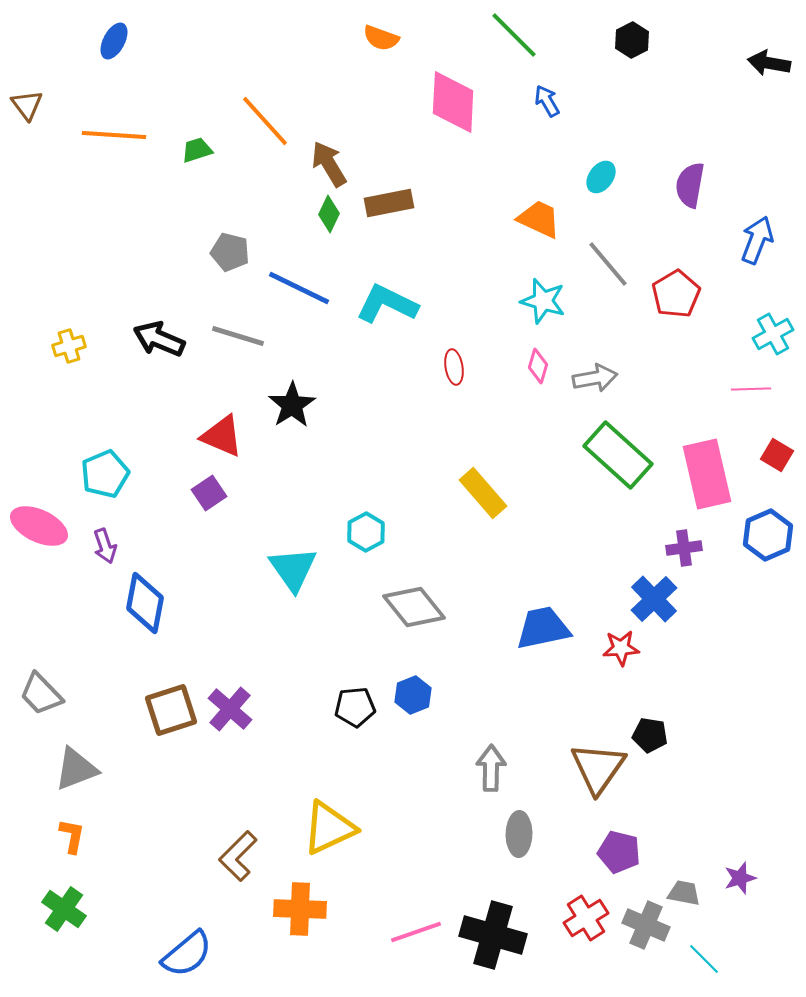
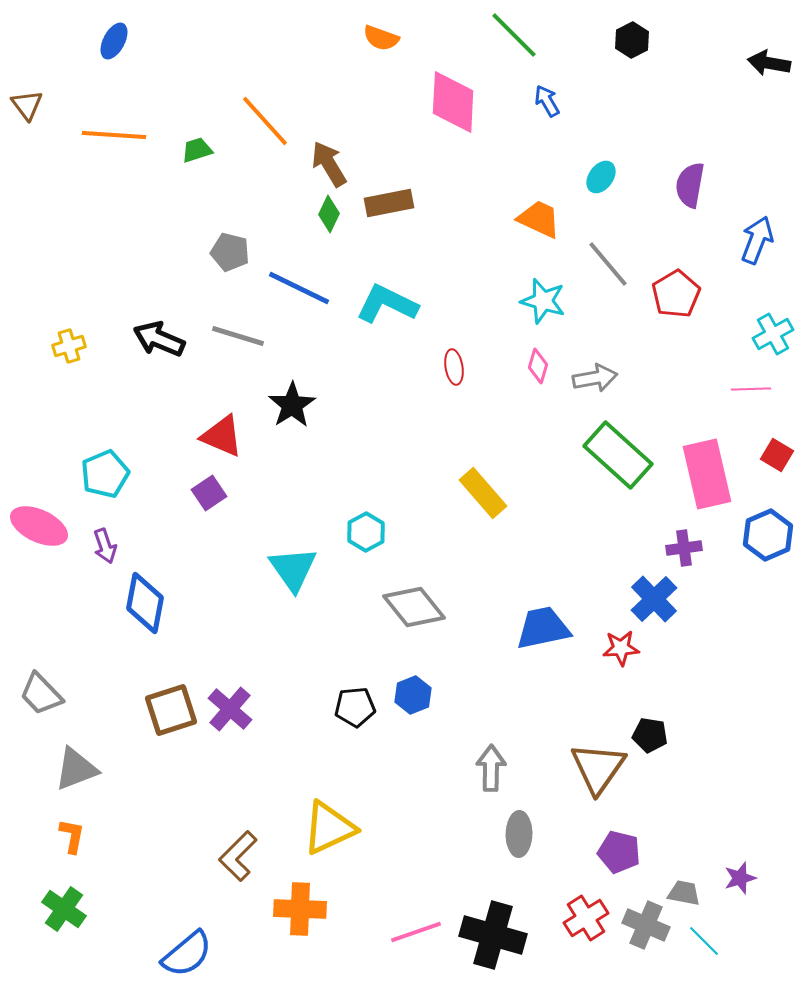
cyan line at (704, 959): moved 18 px up
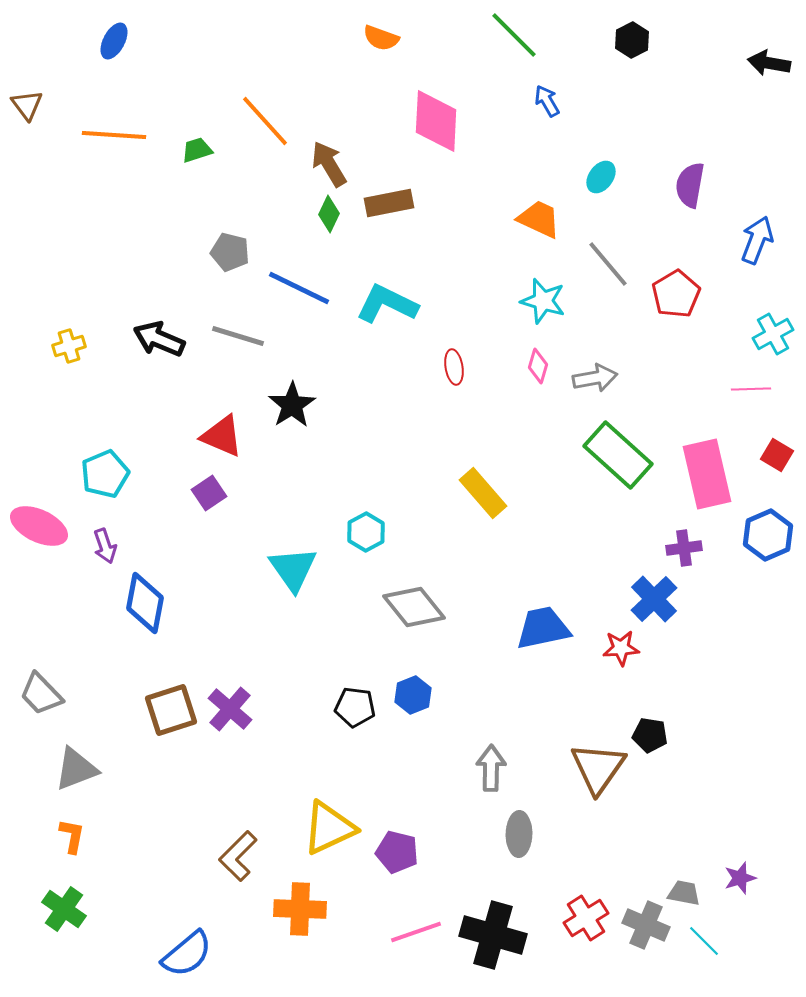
pink diamond at (453, 102): moved 17 px left, 19 px down
black pentagon at (355, 707): rotated 12 degrees clockwise
purple pentagon at (619, 852): moved 222 px left
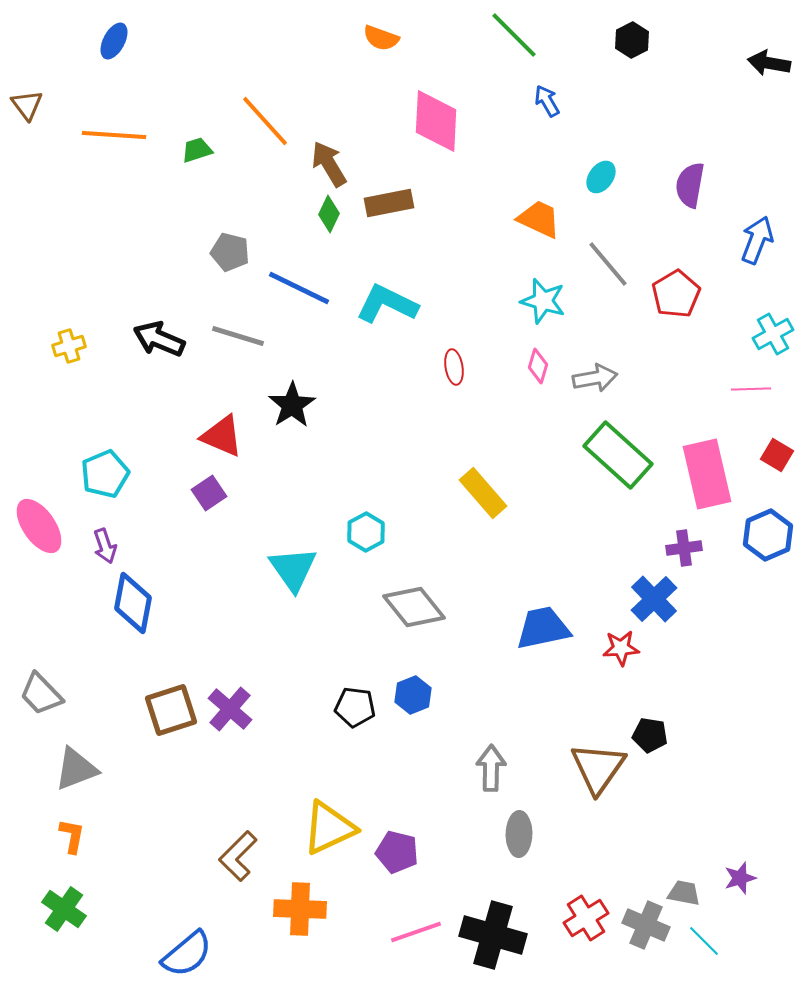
pink ellipse at (39, 526): rotated 30 degrees clockwise
blue diamond at (145, 603): moved 12 px left
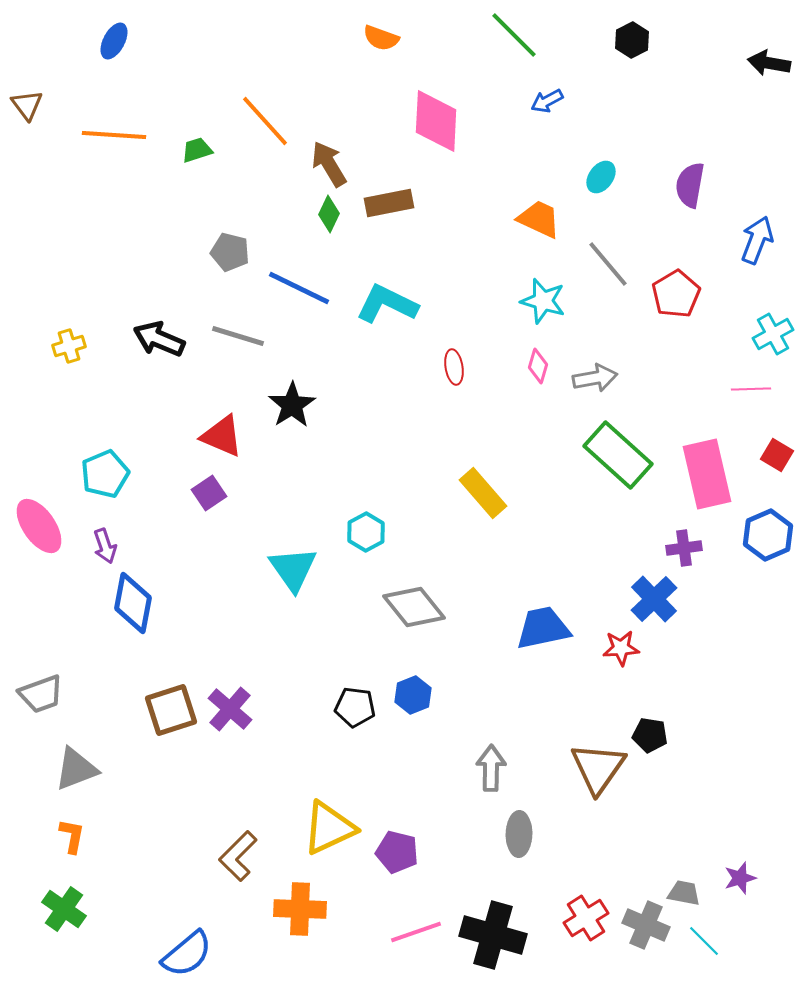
blue arrow at (547, 101): rotated 88 degrees counterclockwise
gray trapezoid at (41, 694): rotated 66 degrees counterclockwise
